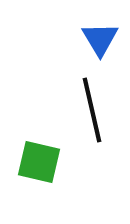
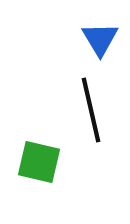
black line: moved 1 px left
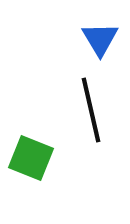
green square: moved 8 px left, 4 px up; rotated 9 degrees clockwise
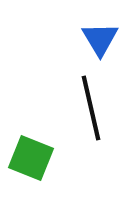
black line: moved 2 px up
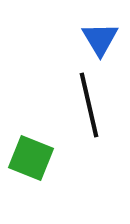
black line: moved 2 px left, 3 px up
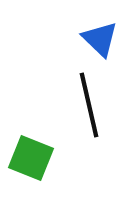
blue triangle: rotated 15 degrees counterclockwise
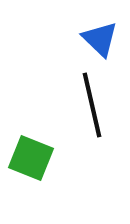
black line: moved 3 px right
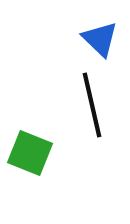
green square: moved 1 px left, 5 px up
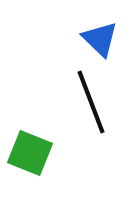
black line: moved 1 px left, 3 px up; rotated 8 degrees counterclockwise
